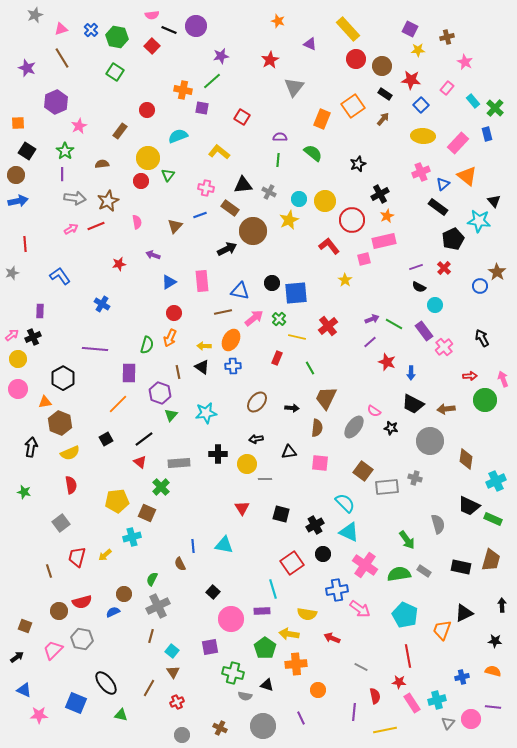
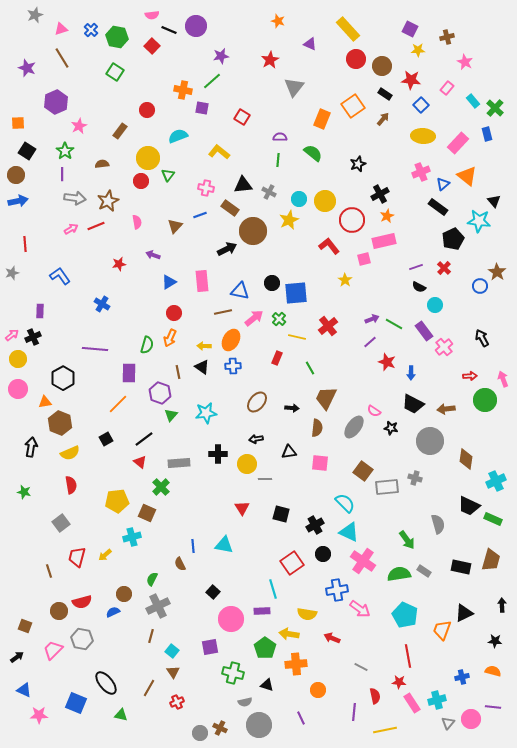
pink cross at (365, 565): moved 2 px left, 4 px up
gray semicircle at (245, 696): moved 6 px down; rotated 24 degrees counterclockwise
gray circle at (263, 726): moved 4 px left, 1 px up
gray circle at (182, 735): moved 18 px right, 2 px up
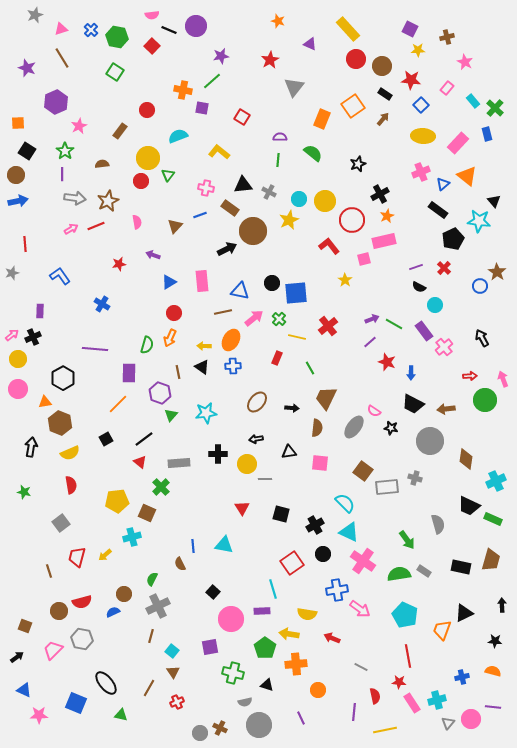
black rectangle at (438, 207): moved 3 px down
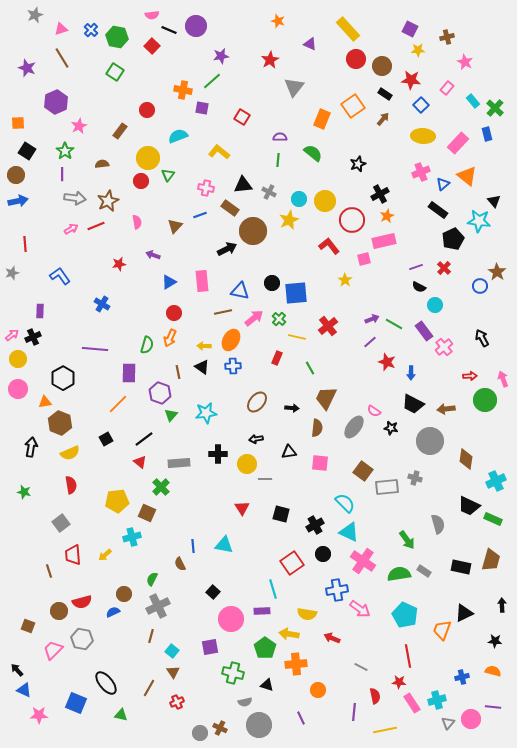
red trapezoid at (77, 557): moved 4 px left, 2 px up; rotated 20 degrees counterclockwise
brown square at (25, 626): moved 3 px right
black arrow at (17, 657): moved 13 px down; rotated 96 degrees counterclockwise
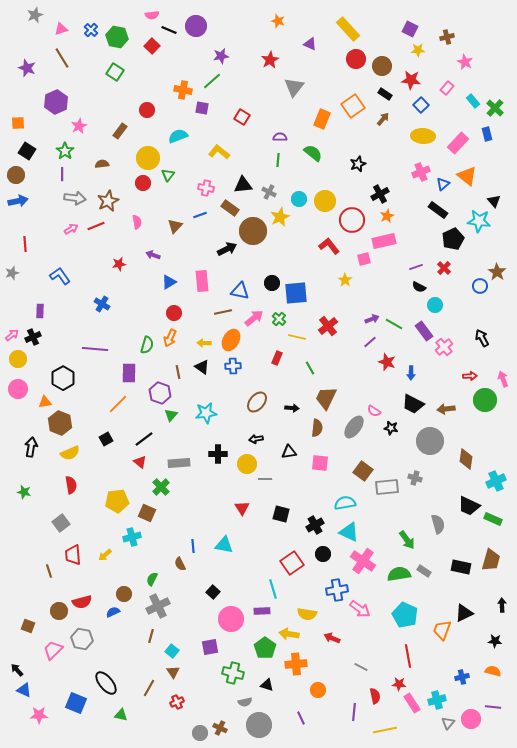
red circle at (141, 181): moved 2 px right, 2 px down
yellow star at (289, 220): moved 9 px left, 3 px up
yellow arrow at (204, 346): moved 3 px up
cyan semicircle at (345, 503): rotated 55 degrees counterclockwise
red star at (399, 682): moved 2 px down
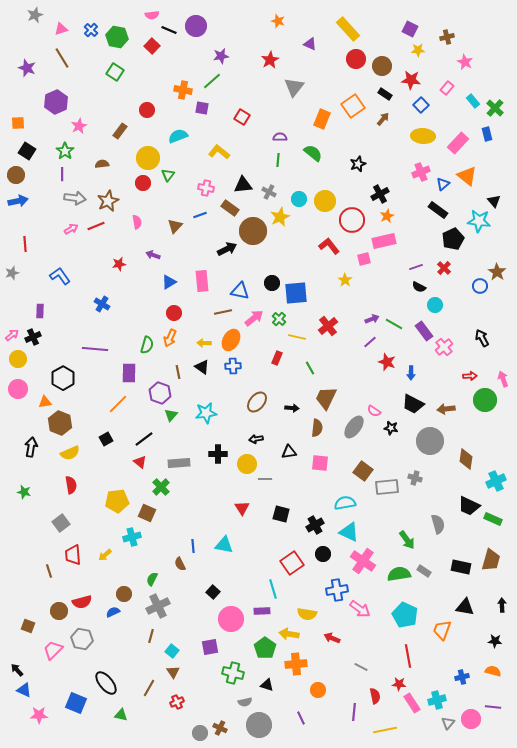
black triangle at (464, 613): moved 1 px right, 6 px up; rotated 36 degrees clockwise
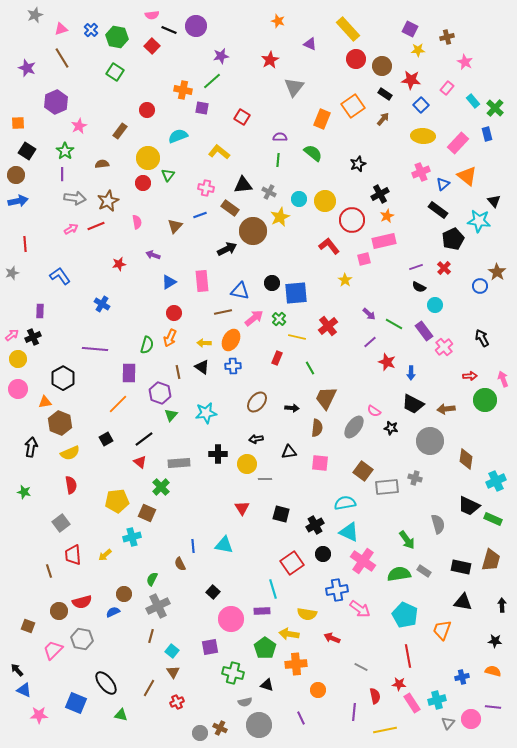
purple arrow at (372, 319): moved 3 px left, 5 px up; rotated 64 degrees clockwise
black triangle at (465, 607): moved 2 px left, 5 px up
